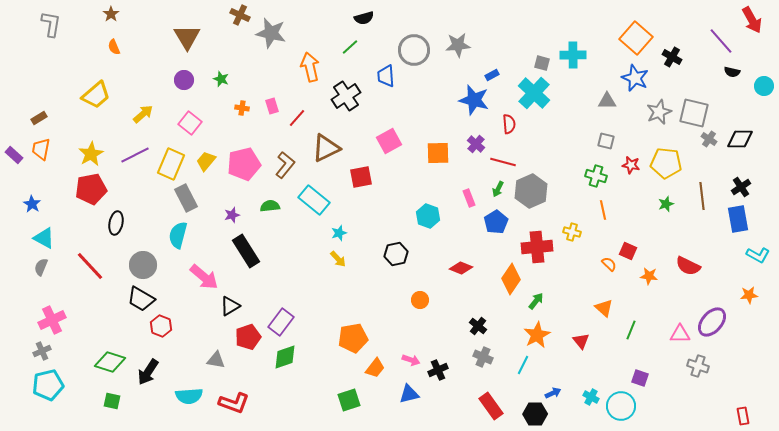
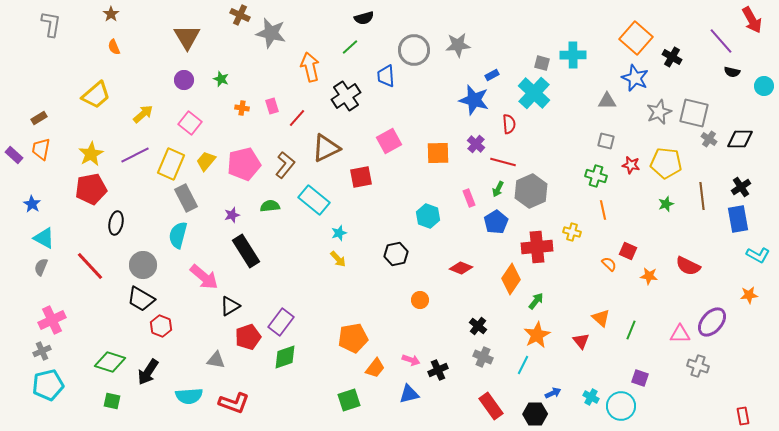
orange triangle at (604, 308): moved 3 px left, 10 px down
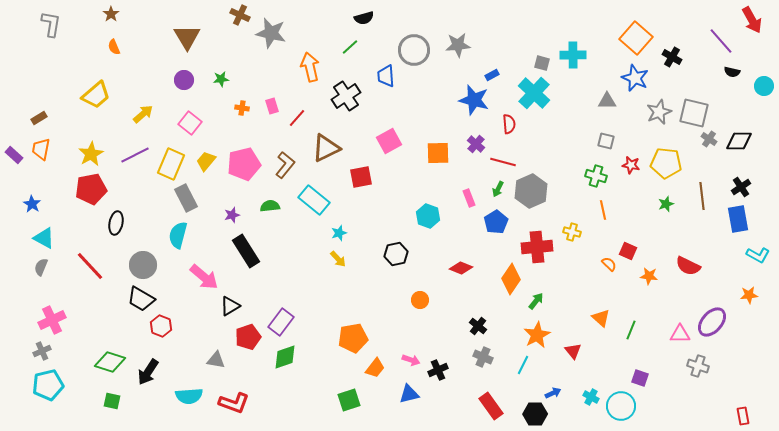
green star at (221, 79): rotated 28 degrees counterclockwise
black diamond at (740, 139): moved 1 px left, 2 px down
red triangle at (581, 341): moved 8 px left, 10 px down
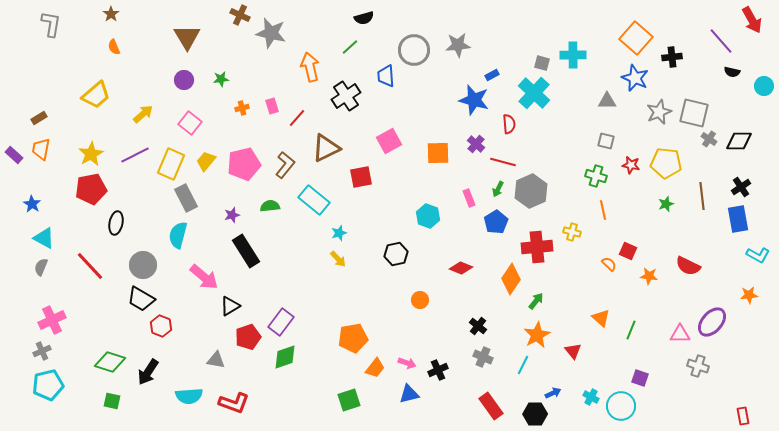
black cross at (672, 57): rotated 36 degrees counterclockwise
orange cross at (242, 108): rotated 24 degrees counterclockwise
pink arrow at (411, 360): moved 4 px left, 3 px down
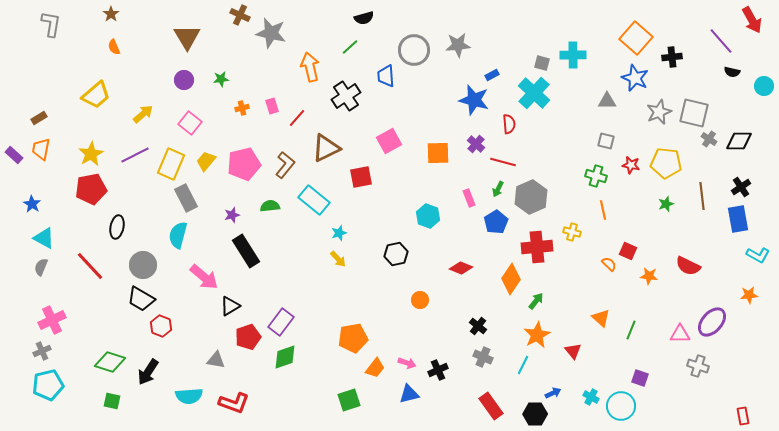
gray hexagon at (531, 191): moved 6 px down
black ellipse at (116, 223): moved 1 px right, 4 px down
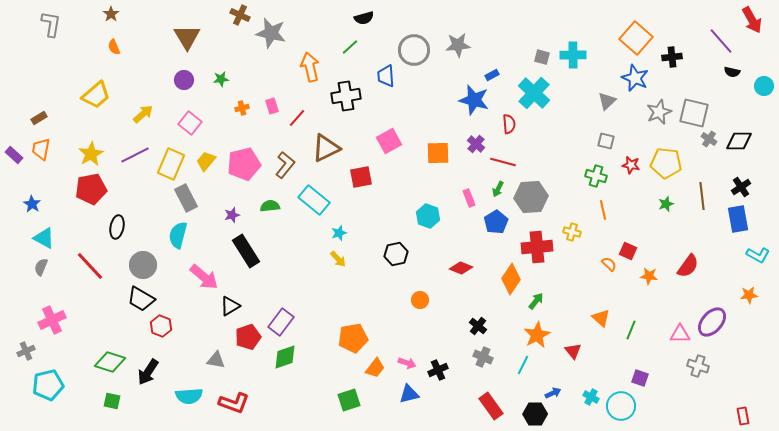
gray square at (542, 63): moved 6 px up
black cross at (346, 96): rotated 24 degrees clockwise
gray triangle at (607, 101): rotated 42 degrees counterclockwise
gray hexagon at (531, 197): rotated 20 degrees clockwise
red semicircle at (688, 266): rotated 80 degrees counterclockwise
gray cross at (42, 351): moved 16 px left
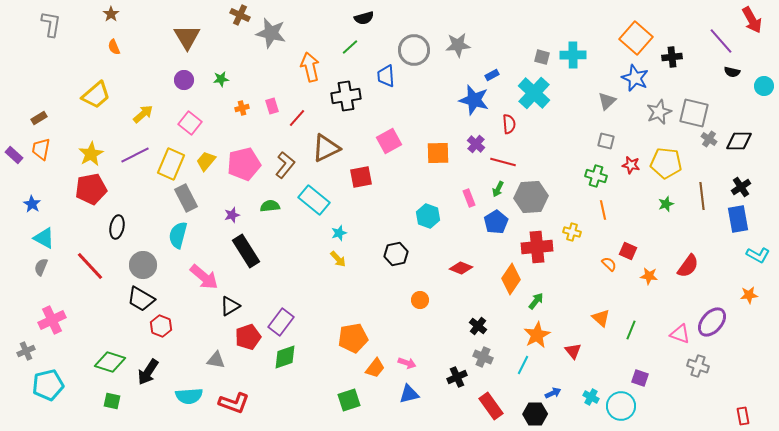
pink triangle at (680, 334): rotated 20 degrees clockwise
black cross at (438, 370): moved 19 px right, 7 px down
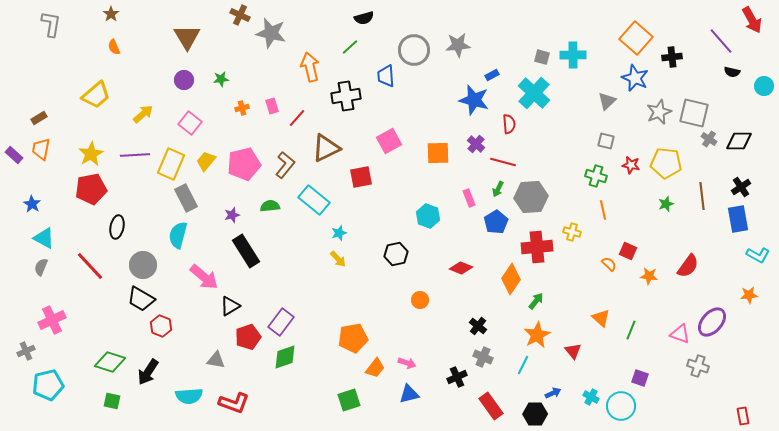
purple line at (135, 155): rotated 24 degrees clockwise
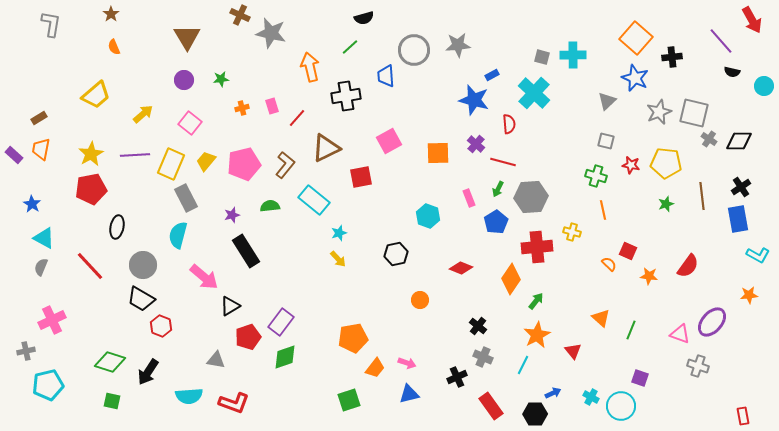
gray cross at (26, 351): rotated 12 degrees clockwise
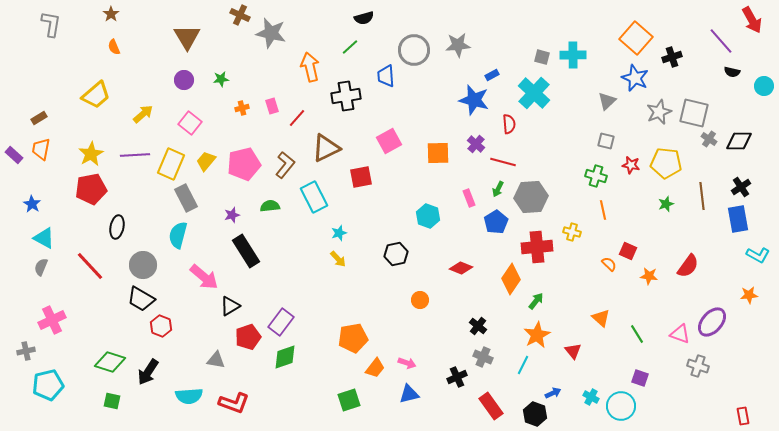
black cross at (672, 57): rotated 12 degrees counterclockwise
cyan rectangle at (314, 200): moved 3 px up; rotated 24 degrees clockwise
green line at (631, 330): moved 6 px right, 4 px down; rotated 54 degrees counterclockwise
black hexagon at (535, 414): rotated 20 degrees clockwise
